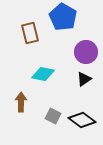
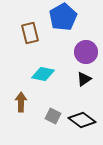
blue pentagon: rotated 12 degrees clockwise
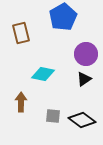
brown rectangle: moved 9 px left
purple circle: moved 2 px down
gray square: rotated 21 degrees counterclockwise
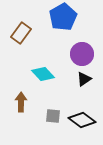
brown rectangle: rotated 50 degrees clockwise
purple circle: moved 4 px left
cyan diamond: rotated 35 degrees clockwise
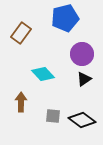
blue pentagon: moved 2 px right, 1 px down; rotated 16 degrees clockwise
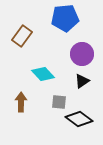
blue pentagon: rotated 8 degrees clockwise
brown rectangle: moved 1 px right, 3 px down
black triangle: moved 2 px left, 2 px down
gray square: moved 6 px right, 14 px up
black diamond: moved 3 px left, 1 px up
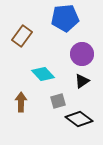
gray square: moved 1 px left, 1 px up; rotated 21 degrees counterclockwise
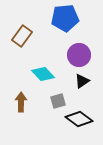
purple circle: moved 3 px left, 1 px down
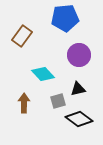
black triangle: moved 4 px left, 8 px down; rotated 21 degrees clockwise
brown arrow: moved 3 px right, 1 px down
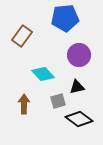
black triangle: moved 1 px left, 2 px up
brown arrow: moved 1 px down
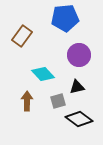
brown arrow: moved 3 px right, 3 px up
